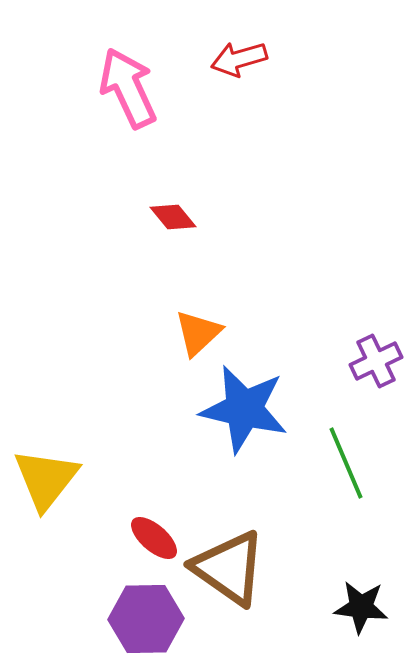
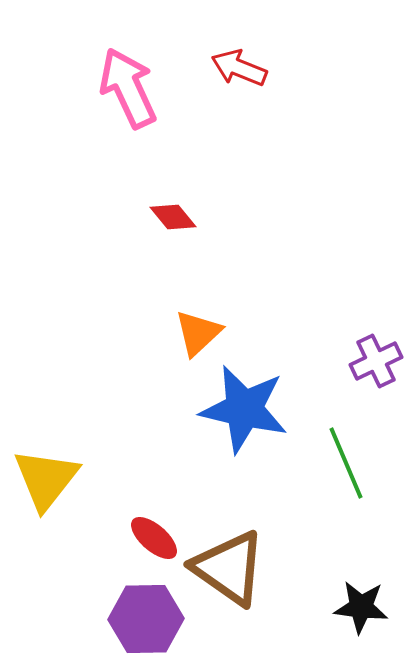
red arrow: moved 9 px down; rotated 38 degrees clockwise
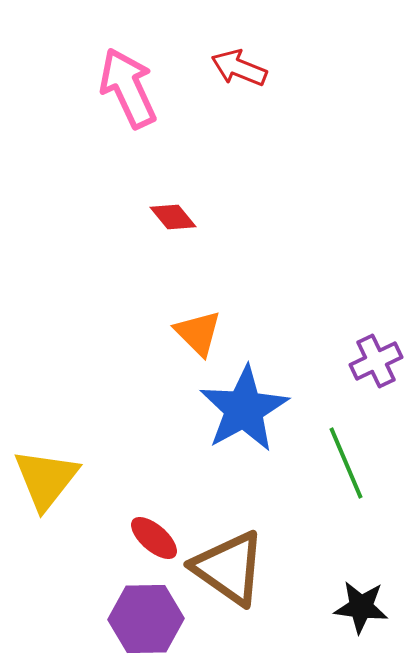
orange triangle: rotated 32 degrees counterclockwise
blue star: rotated 30 degrees clockwise
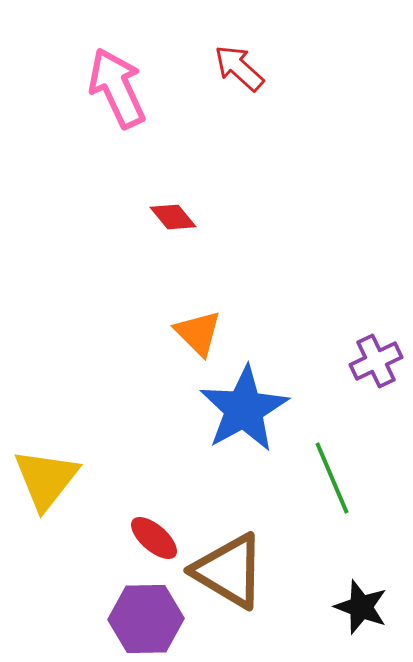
red arrow: rotated 20 degrees clockwise
pink arrow: moved 11 px left
green line: moved 14 px left, 15 px down
brown triangle: moved 3 px down; rotated 4 degrees counterclockwise
black star: rotated 14 degrees clockwise
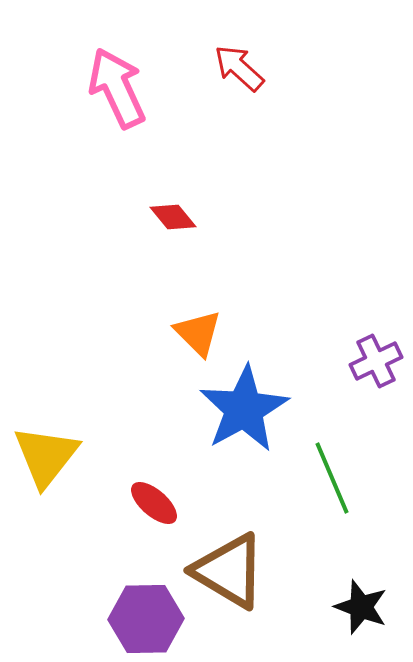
yellow triangle: moved 23 px up
red ellipse: moved 35 px up
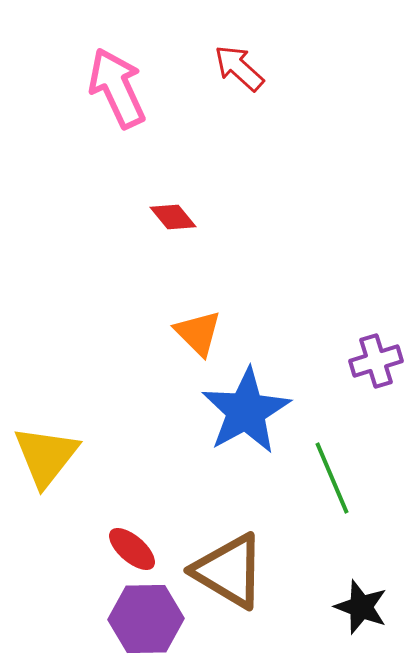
purple cross: rotated 9 degrees clockwise
blue star: moved 2 px right, 2 px down
red ellipse: moved 22 px left, 46 px down
